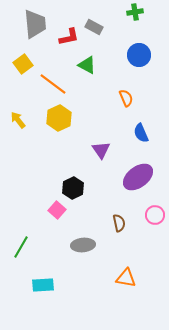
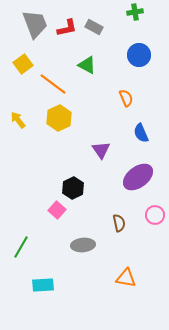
gray trapezoid: rotated 16 degrees counterclockwise
red L-shape: moved 2 px left, 9 px up
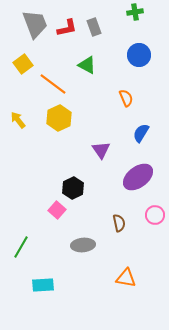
gray rectangle: rotated 42 degrees clockwise
blue semicircle: rotated 54 degrees clockwise
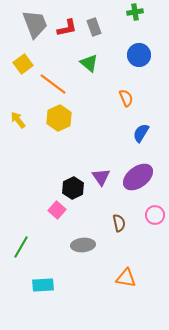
green triangle: moved 2 px right, 2 px up; rotated 12 degrees clockwise
purple triangle: moved 27 px down
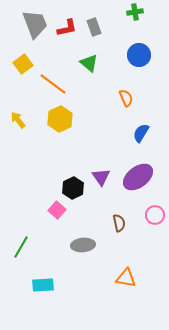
yellow hexagon: moved 1 px right, 1 px down
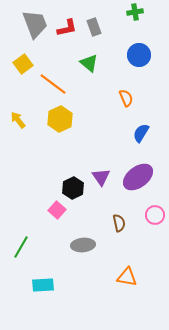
orange triangle: moved 1 px right, 1 px up
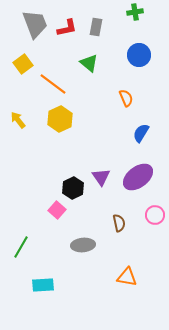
gray rectangle: moved 2 px right; rotated 30 degrees clockwise
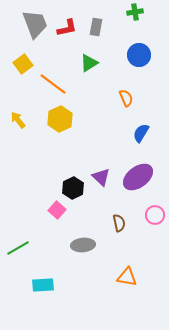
green triangle: rotated 48 degrees clockwise
purple triangle: rotated 12 degrees counterclockwise
green line: moved 3 px left, 1 px down; rotated 30 degrees clockwise
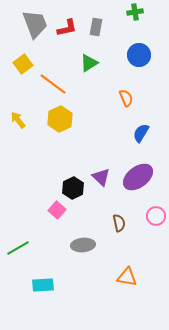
pink circle: moved 1 px right, 1 px down
